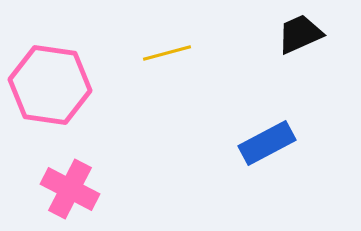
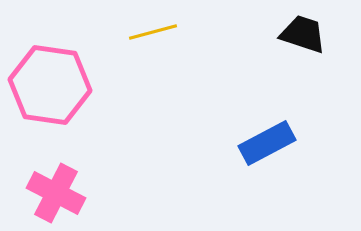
black trapezoid: moved 3 px right; rotated 42 degrees clockwise
yellow line: moved 14 px left, 21 px up
pink cross: moved 14 px left, 4 px down
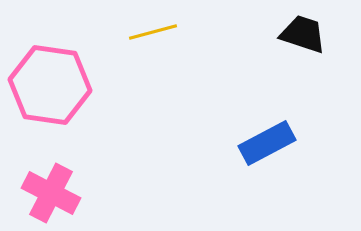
pink cross: moved 5 px left
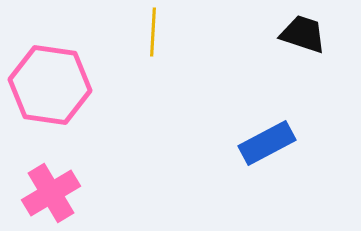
yellow line: rotated 72 degrees counterclockwise
pink cross: rotated 32 degrees clockwise
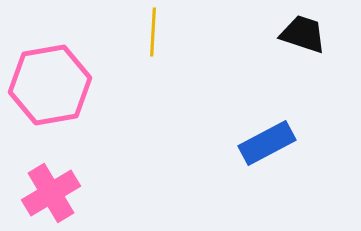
pink hexagon: rotated 18 degrees counterclockwise
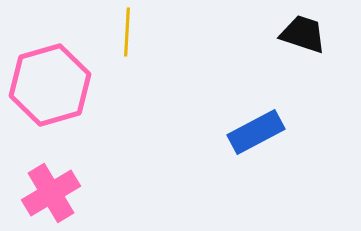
yellow line: moved 26 px left
pink hexagon: rotated 6 degrees counterclockwise
blue rectangle: moved 11 px left, 11 px up
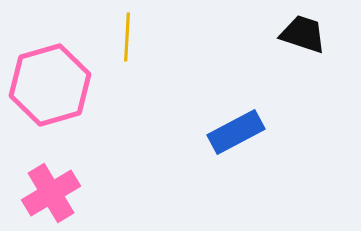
yellow line: moved 5 px down
blue rectangle: moved 20 px left
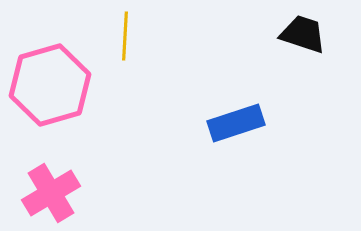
yellow line: moved 2 px left, 1 px up
blue rectangle: moved 9 px up; rotated 10 degrees clockwise
